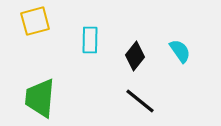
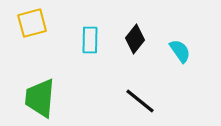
yellow square: moved 3 px left, 2 px down
black diamond: moved 17 px up
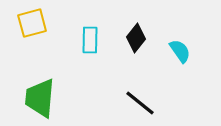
black diamond: moved 1 px right, 1 px up
black line: moved 2 px down
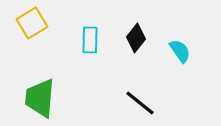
yellow square: rotated 16 degrees counterclockwise
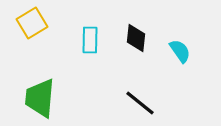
black diamond: rotated 32 degrees counterclockwise
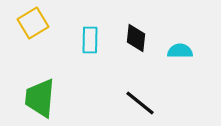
yellow square: moved 1 px right
cyan semicircle: rotated 55 degrees counterclockwise
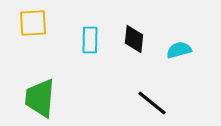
yellow square: rotated 28 degrees clockwise
black diamond: moved 2 px left, 1 px down
cyan semicircle: moved 1 px left, 1 px up; rotated 15 degrees counterclockwise
black line: moved 12 px right
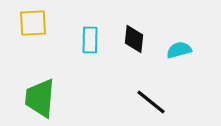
black line: moved 1 px left, 1 px up
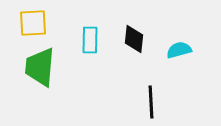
green trapezoid: moved 31 px up
black line: rotated 48 degrees clockwise
